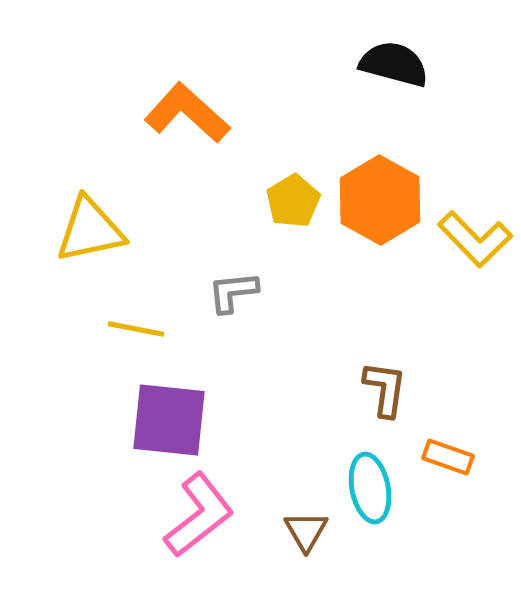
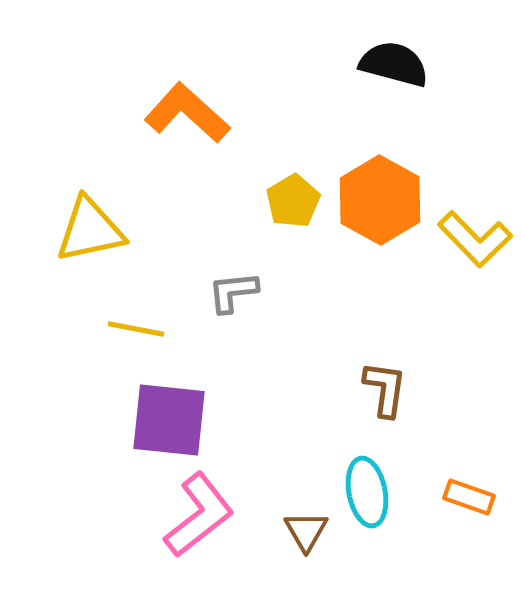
orange rectangle: moved 21 px right, 40 px down
cyan ellipse: moved 3 px left, 4 px down
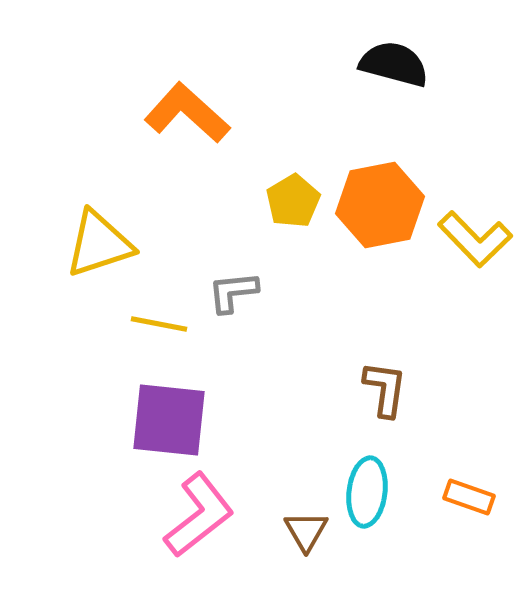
orange hexagon: moved 5 px down; rotated 20 degrees clockwise
yellow triangle: moved 9 px right, 14 px down; rotated 6 degrees counterclockwise
yellow line: moved 23 px right, 5 px up
cyan ellipse: rotated 18 degrees clockwise
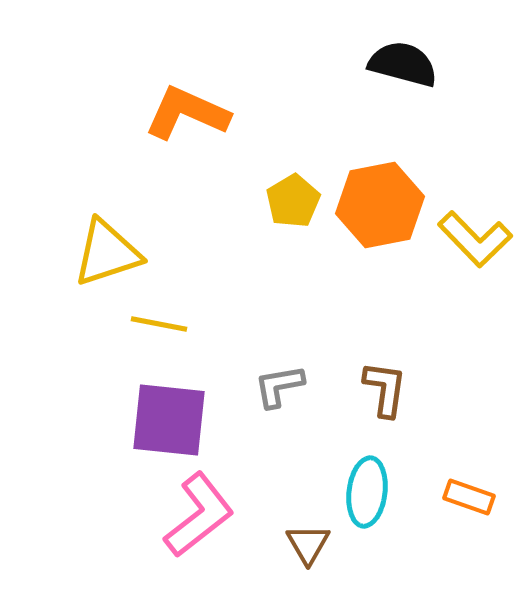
black semicircle: moved 9 px right
orange L-shape: rotated 18 degrees counterclockwise
yellow triangle: moved 8 px right, 9 px down
gray L-shape: moved 46 px right, 94 px down; rotated 4 degrees counterclockwise
brown triangle: moved 2 px right, 13 px down
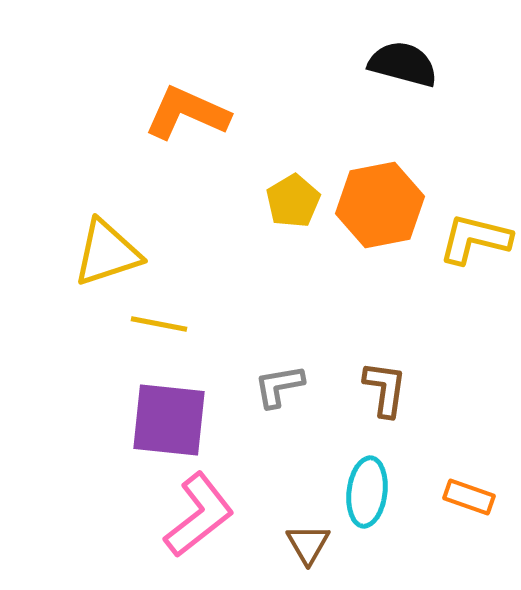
yellow L-shape: rotated 148 degrees clockwise
